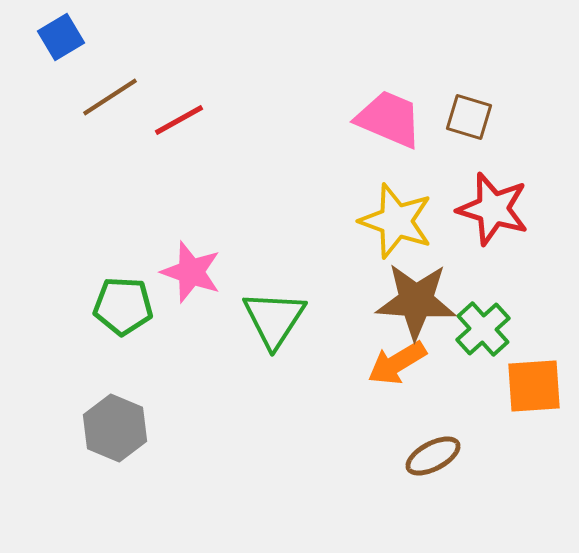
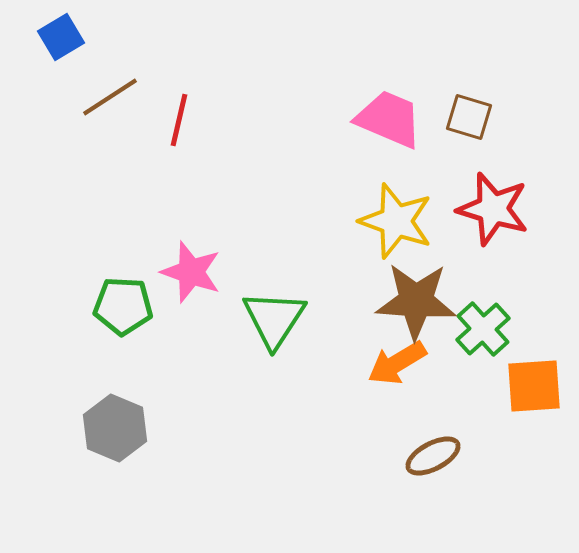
red line: rotated 48 degrees counterclockwise
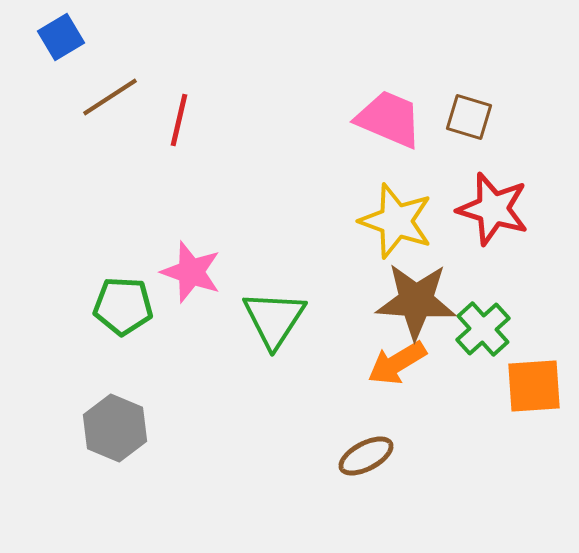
brown ellipse: moved 67 px left
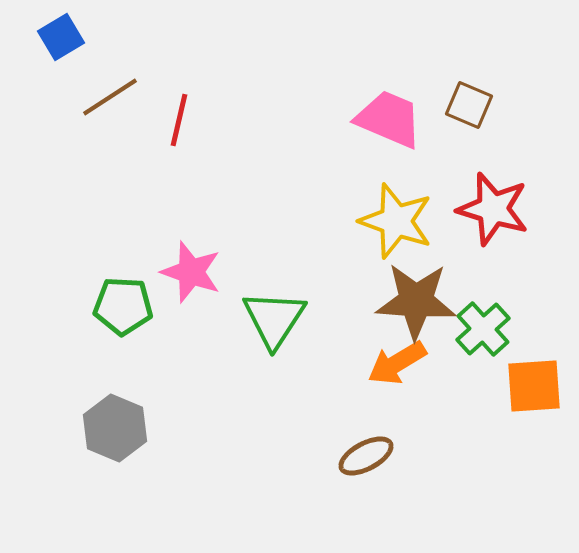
brown square: moved 12 px up; rotated 6 degrees clockwise
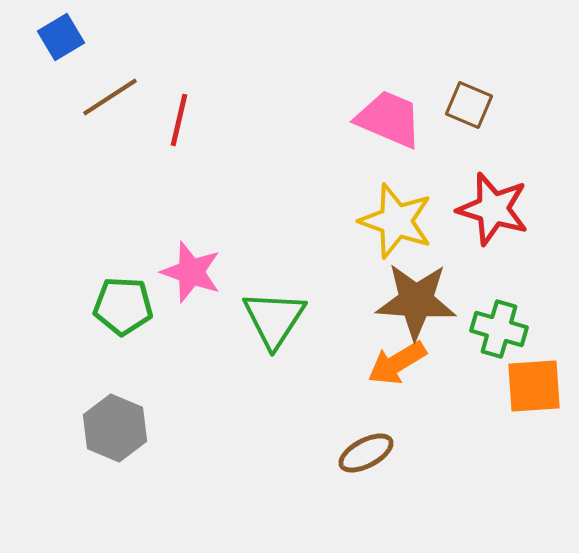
green cross: moved 16 px right; rotated 32 degrees counterclockwise
brown ellipse: moved 3 px up
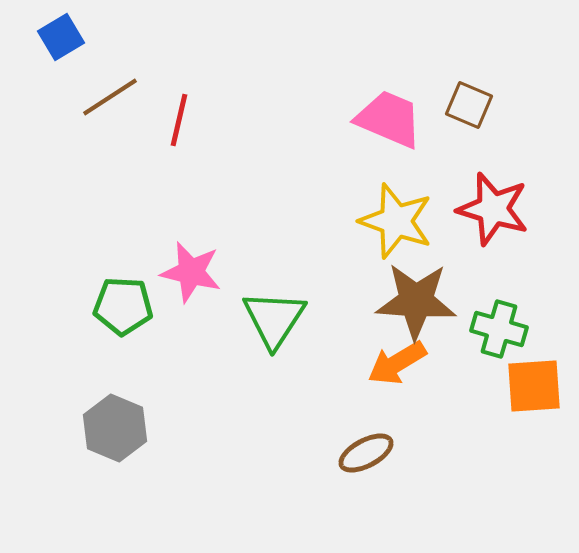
pink star: rotated 6 degrees counterclockwise
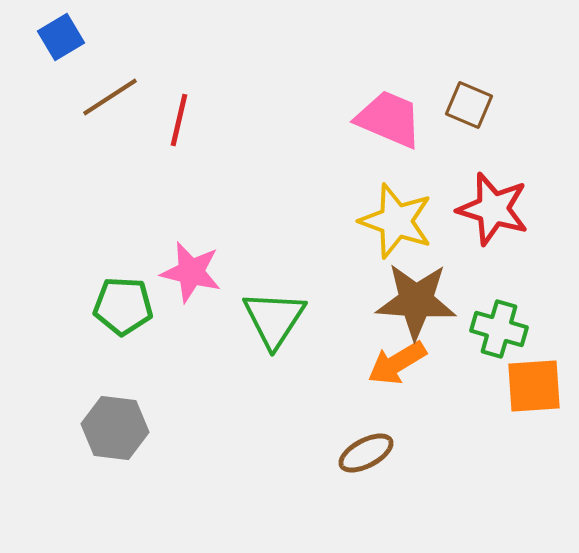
gray hexagon: rotated 16 degrees counterclockwise
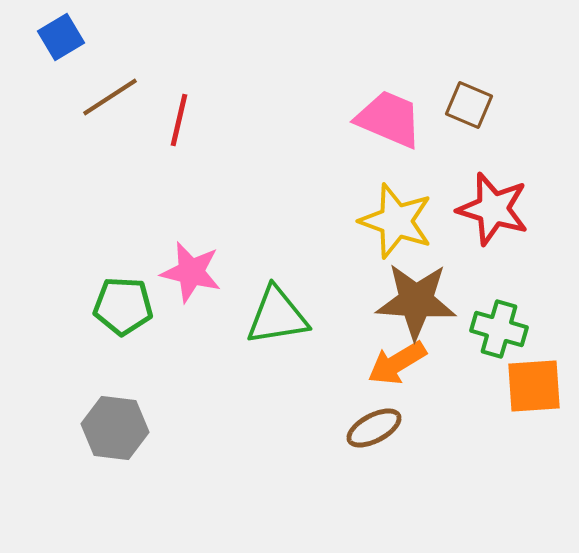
green triangle: moved 3 px right, 3 px up; rotated 48 degrees clockwise
brown ellipse: moved 8 px right, 25 px up
